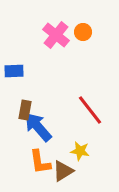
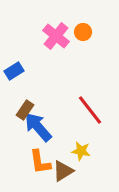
pink cross: moved 1 px down
blue rectangle: rotated 30 degrees counterclockwise
brown rectangle: rotated 24 degrees clockwise
yellow star: moved 1 px right
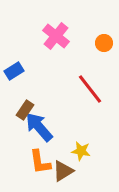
orange circle: moved 21 px right, 11 px down
red line: moved 21 px up
blue arrow: moved 1 px right
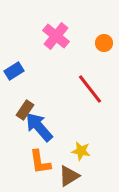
brown triangle: moved 6 px right, 5 px down
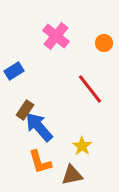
yellow star: moved 1 px right, 5 px up; rotated 24 degrees clockwise
orange L-shape: rotated 8 degrees counterclockwise
brown triangle: moved 3 px right, 1 px up; rotated 20 degrees clockwise
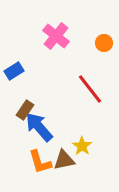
brown triangle: moved 8 px left, 15 px up
